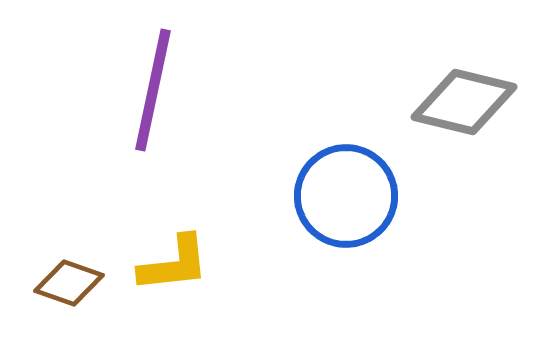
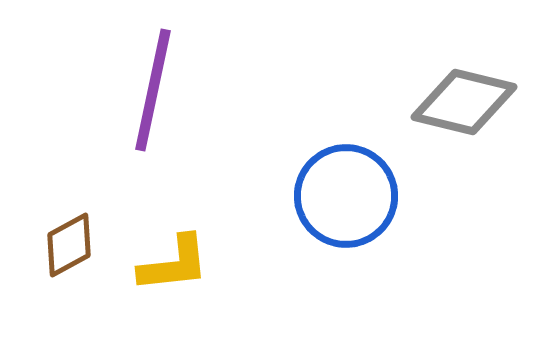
brown diamond: moved 38 px up; rotated 48 degrees counterclockwise
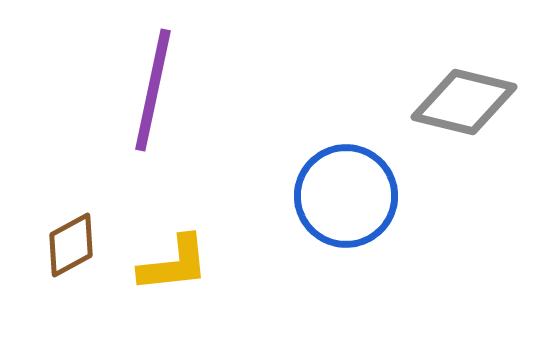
brown diamond: moved 2 px right
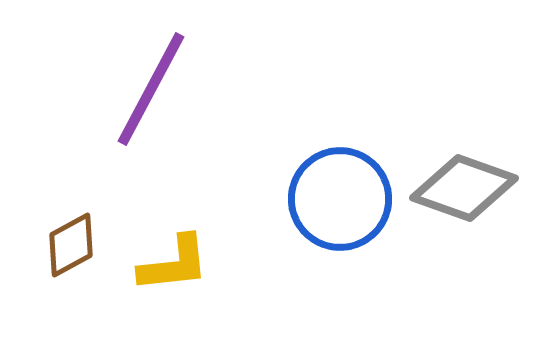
purple line: moved 2 px left, 1 px up; rotated 16 degrees clockwise
gray diamond: moved 86 px down; rotated 6 degrees clockwise
blue circle: moved 6 px left, 3 px down
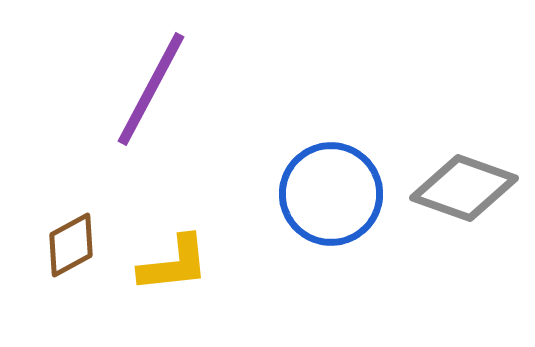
blue circle: moved 9 px left, 5 px up
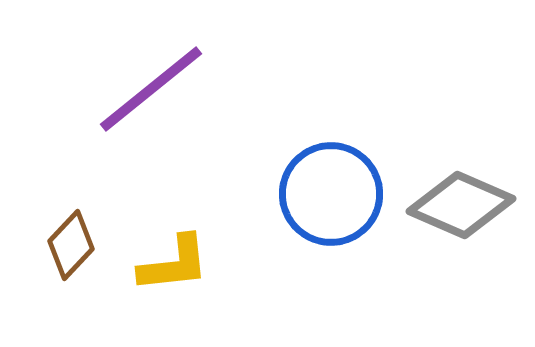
purple line: rotated 23 degrees clockwise
gray diamond: moved 3 px left, 17 px down; rotated 4 degrees clockwise
brown diamond: rotated 18 degrees counterclockwise
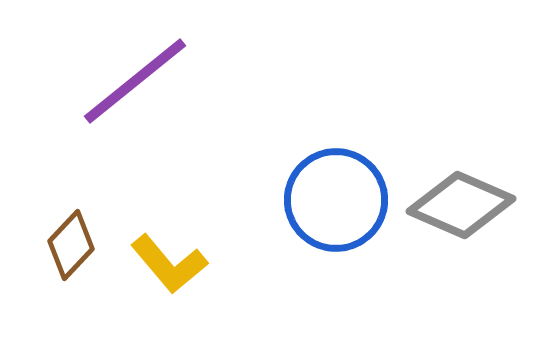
purple line: moved 16 px left, 8 px up
blue circle: moved 5 px right, 6 px down
yellow L-shape: moved 5 px left; rotated 56 degrees clockwise
